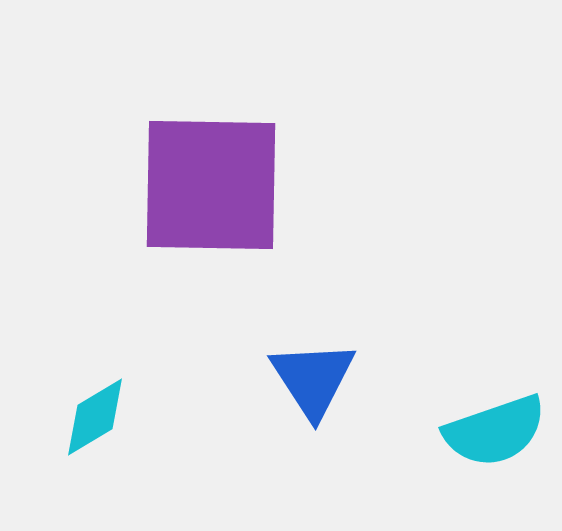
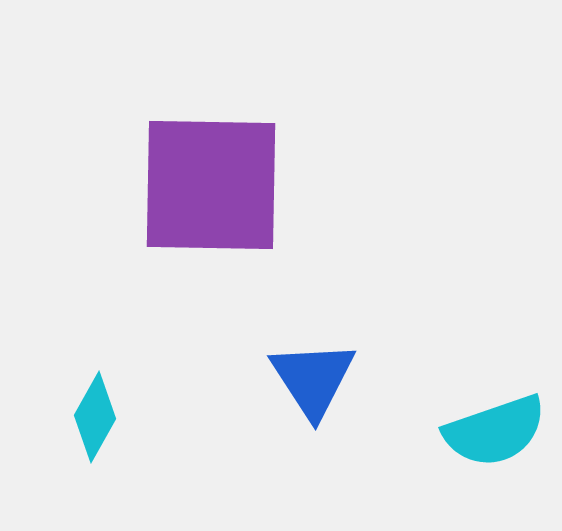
cyan diamond: rotated 30 degrees counterclockwise
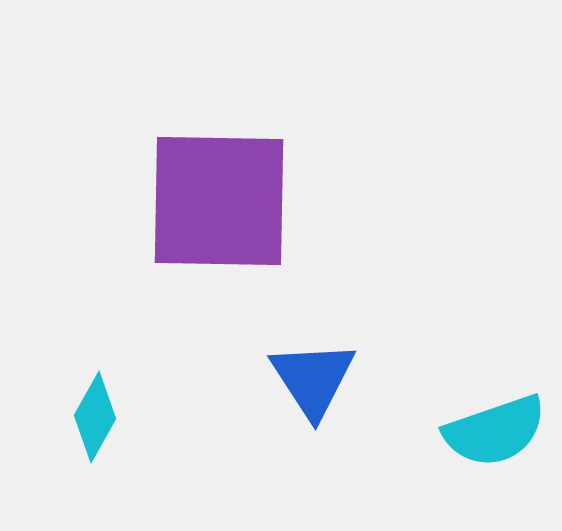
purple square: moved 8 px right, 16 px down
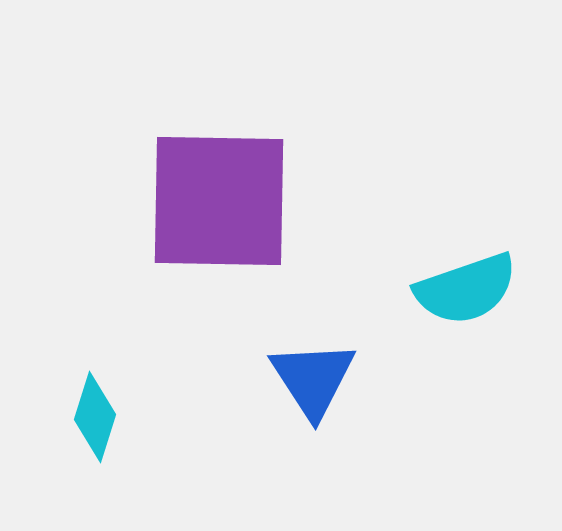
cyan diamond: rotated 12 degrees counterclockwise
cyan semicircle: moved 29 px left, 142 px up
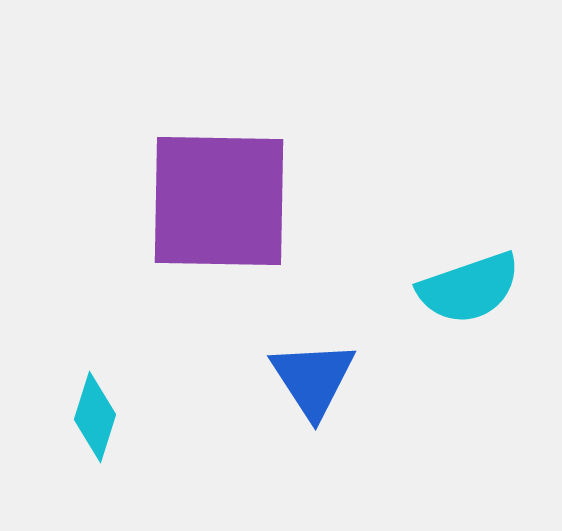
cyan semicircle: moved 3 px right, 1 px up
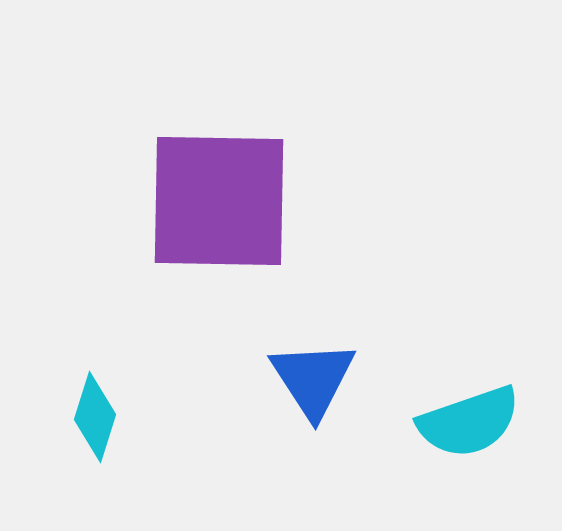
cyan semicircle: moved 134 px down
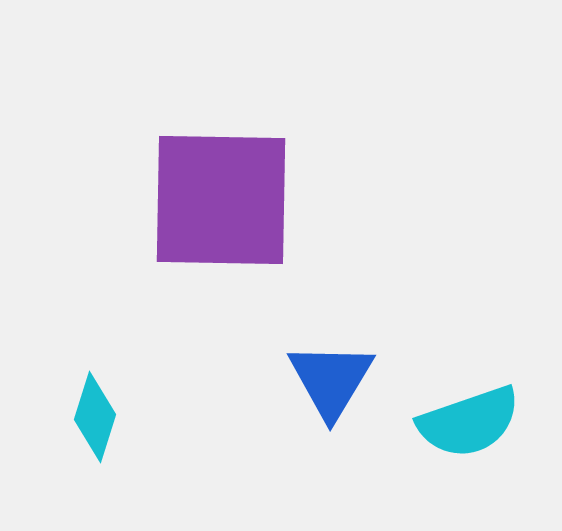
purple square: moved 2 px right, 1 px up
blue triangle: moved 18 px right, 1 px down; rotated 4 degrees clockwise
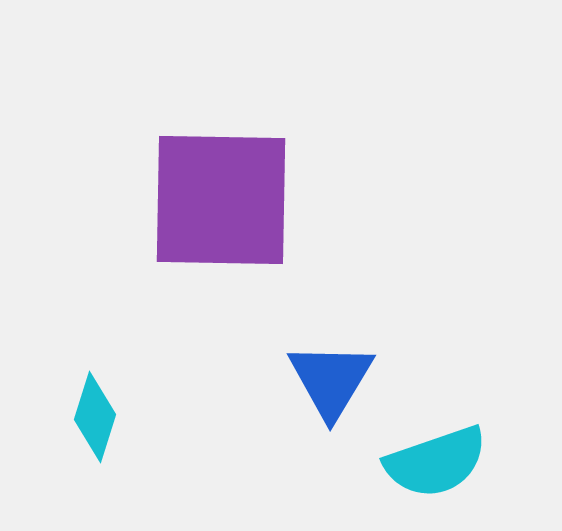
cyan semicircle: moved 33 px left, 40 px down
